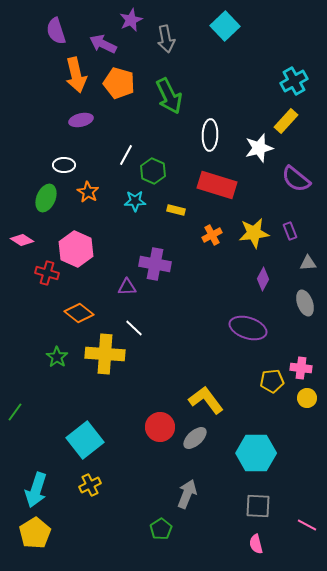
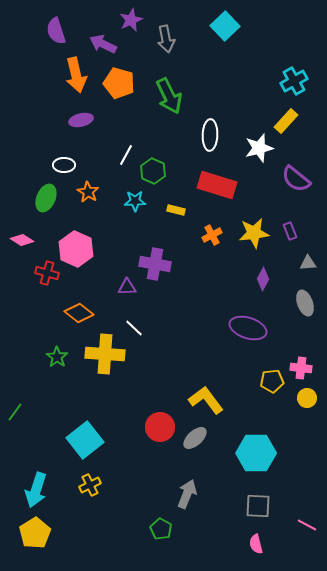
green pentagon at (161, 529): rotated 10 degrees counterclockwise
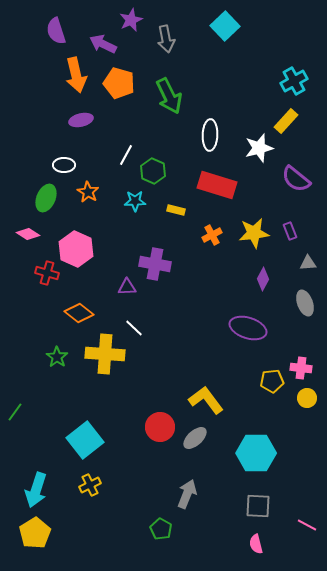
pink diamond at (22, 240): moved 6 px right, 6 px up
